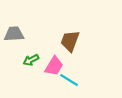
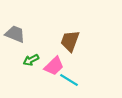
gray trapezoid: moved 1 px right; rotated 25 degrees clockwise
pink trapezoid: rotated 15 degrees clockwise
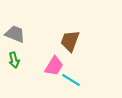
green arrow: moved 17 px left; rotated 77 degrees counterclockwise
pink trapezoid: rotated 15 degrees counterclockwise
cyan line: moved 2 px right
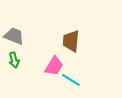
gray trapezoid: moved 1 px left, 2 px down
brown trapezoid: moved 1 px right; rotated 15 degrees counterclockwise
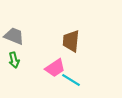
pink trapezoid: moved 1 px right, 2 px down; rotated 25 degrees clockwise
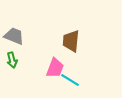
green arrow: moved 2 px left
pink trapezoid: rotated 35 degrees counterclockwise
cyan line: moved 1 px left
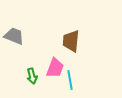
green arrow: moved 20 px right, 16 px down
cyan line: rotated 48 degrees clockwise
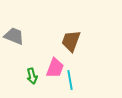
brown trapezoid: rotated 15 degrees clockwise
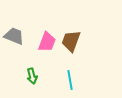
pink trapezoid: moved 8 px left, 26 px up
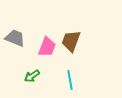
gray trapezoid: moved 1 px right, 2 px down
pink trapezoid: moved 5 px down
green arrow: rotated 70 degrees clockwise
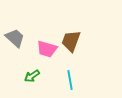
gray trapezoid: rotated 20 degrees clockwise
pink trapezoid: moved 2 px down; rotated 85 degrees clockwise
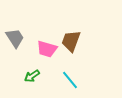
gray trapezoid: rotated 15 degrees clockwise
cyan line: rotated 30 degrees counterclockwise
